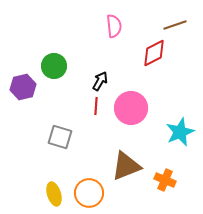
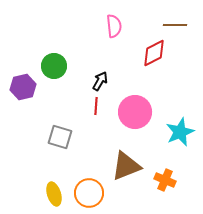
brown line: rotated 20 degrees clockwise
pink circle: moved 4 px right, 4 px down
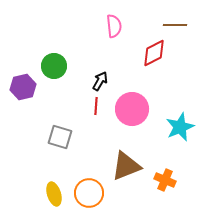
pink circle: moved 3 px left, 3 px up
cyan star: moved 5 px up
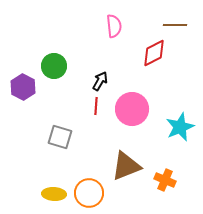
purple hexagon: rotated 20 degrees counterclockwise
yellow ellipse: rotated 70 degrees counterclockwise
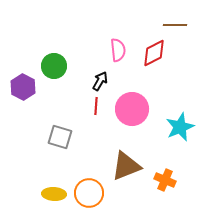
pink semicircle: moved 4 px right, 24 px down
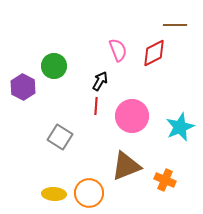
pink semicircle: rotated 15 degrees counterclockwise
pink circle: moved 7 px down
gray square: rotated 15 degrees clockwise
